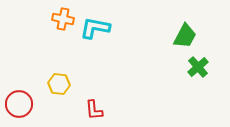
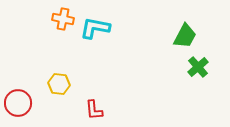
red circle: moved 1 px left, 1 px up
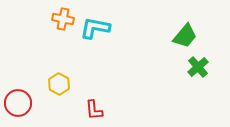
green trapezoid: rotated 12 degrees clockwise
yellow hexagon: rotated 20 degrees clockwise
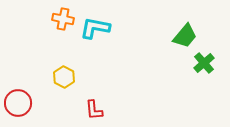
green cross: moved 6 px right, 4 px up
yellow hexagon: moved 5 px right, 7 px up
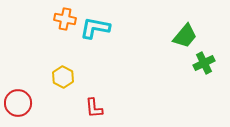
orange cross: moved 2 px right
green cross: rotated 15 degrees clockwise
yellow hexagon: moved 1 px left
red L-shape: moved 2 px up
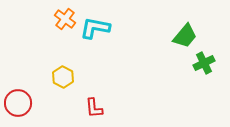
orange cross: rotated 25 degrees clockwise
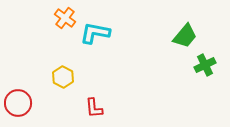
orange cross: moved 1 px up
cyan L-shape: moved 5 px down
green cross: moved 1 px right, 2 px down
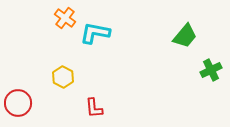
green cross: moved 6 px right, 5 px down
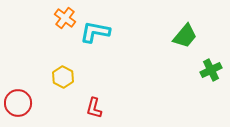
cyan L-shape: moved 1 px up
red L-shape: rotated 20 degrees clockwise
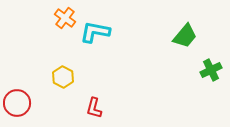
red circle: moved 1 px left
